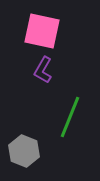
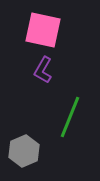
pink square: moved 1 px right, 1 px up
gray hexagon: rotated 16 degrees clockwise
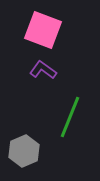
pink square: rotated 9 degrees clockwise
purple L-shape: rotated 96 degrees clockwise
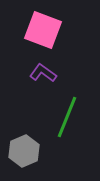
purple L-shape: moved 3 px down
green line: moved 3 px left
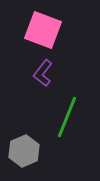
purple L-shape: rotated 88 degrees counterclockwise
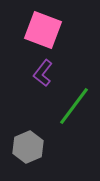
green line: moved 7 px right, 11 px up; rotated 15 degrees clockwise
gray hexagon: moved 4 px right, 4 px up
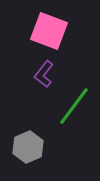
pink square: moved 6 px right, 1 px down
purple L-shape: moved 1 px right, 1 px down
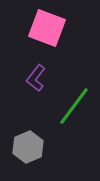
pink square: moved 2 px left, 3 px up
purple L-shape: moved 8 px left, 4 px down
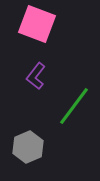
pink square: moved 10 px left, 4 px up
purple L-shape: moved 2 px up
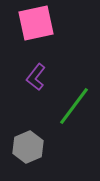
pink square: moved 1 px left, 1 px up; rotated 33 degrees counterclockwise
purple L-shape: moved 1 px down
